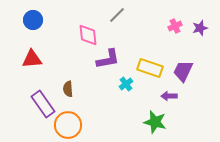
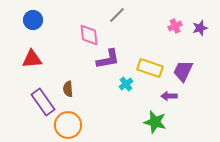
pink diamond: moved 1 px right
purple rectangle: moved 2 px up
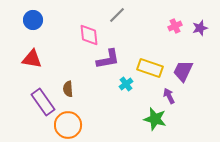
red triangle: rotated 15 degrees clockwise
purple arrow: rotated 63 degrees clockwise
green star: moved 3 px up
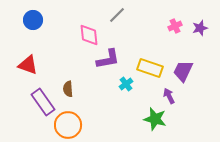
red triangle: moved 4 px left, 6 px down; rotated 10 degrees clockwise
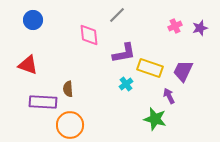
purple L-shape: moved 16 px right, 6 px up
purple rectangle: rotated 52 degrees counterclockwise
orange circle: moved 2 px right
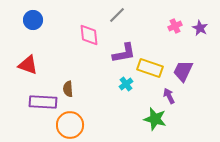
purple star: rotated 28 degrees counterclockwise
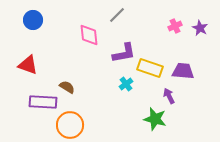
purple trapezoid: rotated 70 degrees clockwise
brown semicircle: moved 1 px left, 2 px up; rotated 126 degrees clockwise
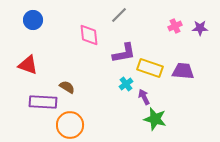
gray line: moved 2 px right
purple star: rotated 28 degrees counterclockwise
purple arrow: moved 25 px left, 1 px down
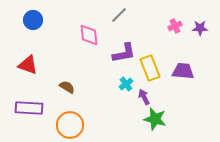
yellow rectangle: rotated 50 degrees clockwise
purple rectangle: moved 14 px left, 6 px down
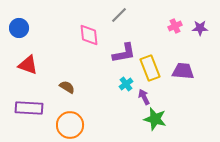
blue circle: moved 14 px left, 8 px down
